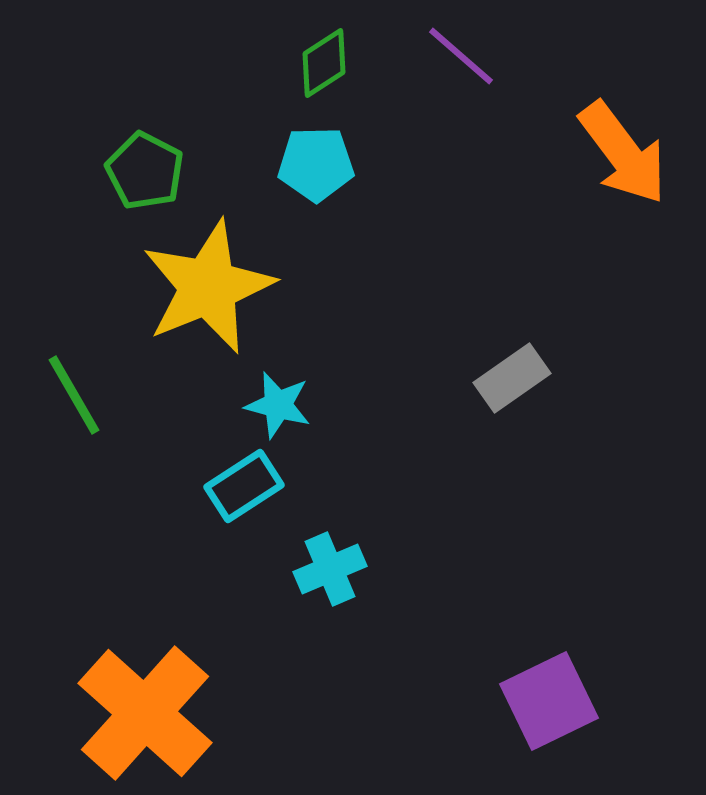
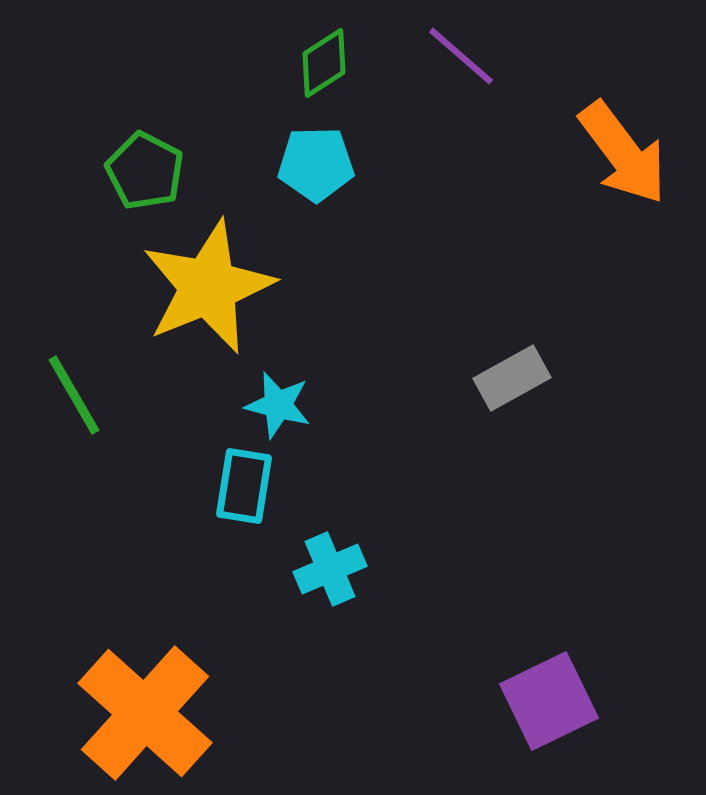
gray rectangle: rotated 6 degrees clockwise
cyan rectangle: rotated 48 degrees counterclockwise
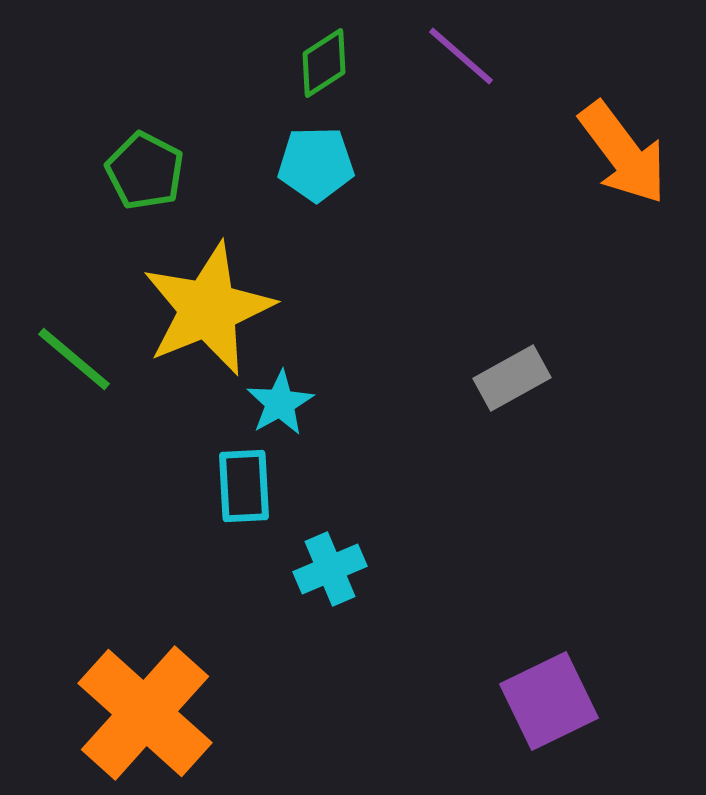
yellow star: moved 22 px down
green line: moved 36 px up; rotated 20 degrees counterclockwise
cyan star: moved 2 px right, 2 px up; rotated 28 degrees clockwise
cyan rectangle: rotated 12 degrees counterclockwise
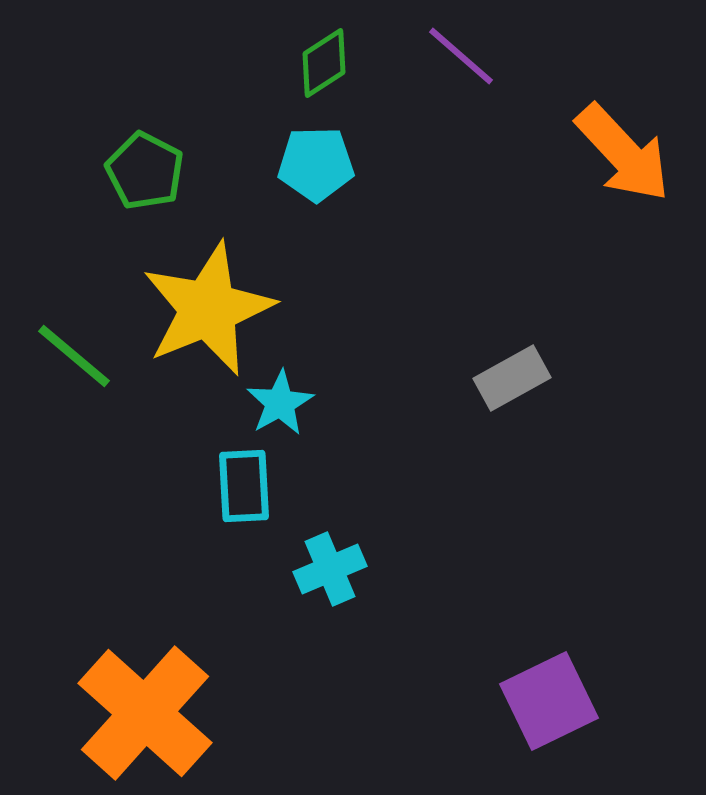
orange arrow: rotated 6 degrees counterclockwise
green line: moved 3 px up
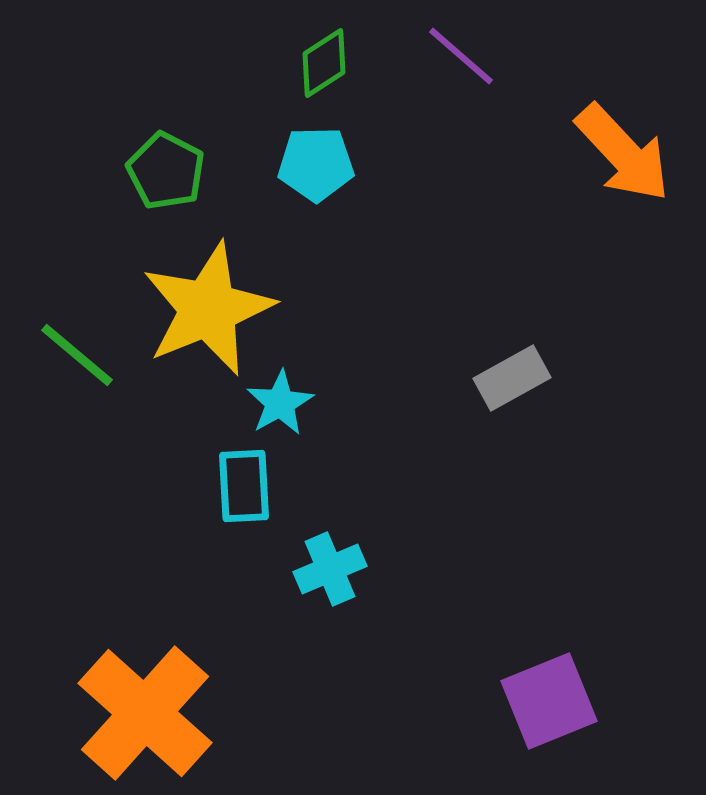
green pentagon: moved 21 px right
green line: moved 3 px right, 1 px up
purple square: rotated 4 degrees clockwise
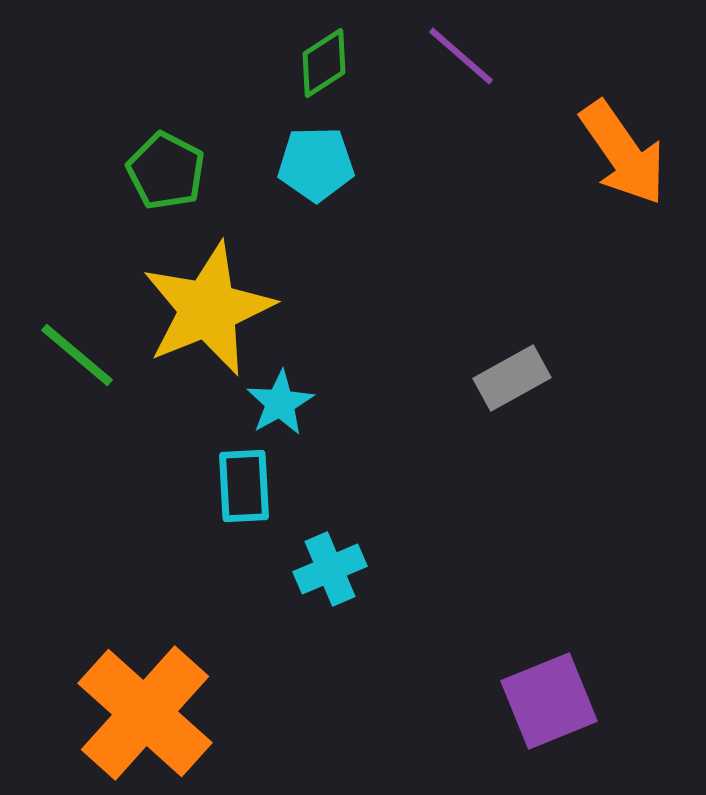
orange arrow: rotated 8 degrees clockwise
